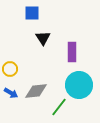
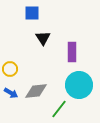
green line: moved 2 px down
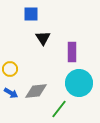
blue square: moved 1 px left, 1 px down
cyan circle: moved 2 px up
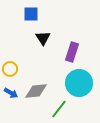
purple rectangle: rotated 18 degrees clockwise
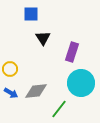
cyan circle: moved 2 px right
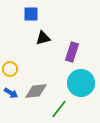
black triangle: rotated 49 degrees clockwise
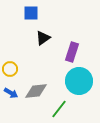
blue square: moved 1 px up
black triangle: rotated 21 degrees counterclockwise
cyan circle: moved 2 px left, 2 px up
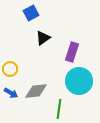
blue square: rotated 28 degrees counterclockwise
green line: rotated 30 degrees counterclockwise
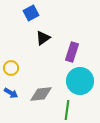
yellow circle: moved 1 px right, 1 px up
cyan circle: moved 1 px right
gray diamond: moved 5 px right, 3 px down
green line: moved 8 px right, 1 px down
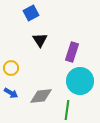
black triangle: moved 3 px left, 2 px down; rotated 28 degrees counterclockwise
gray diamond: moved 2 px down
